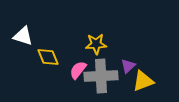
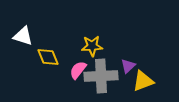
yellow star: moved 4 px left, 2 px down
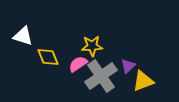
pink semicircle: moved 6 px up; rotated 18 degrees clockwise
gray cross: rotated 32 degrees counterclockwise
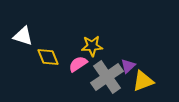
gray cross: moved 6 px right, 1 px down
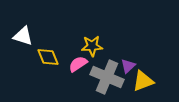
gray cross: rotated 32 degrees counterclockwise
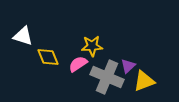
yellow triangle: moved 1 px right
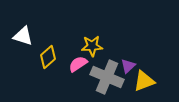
yellow diamond: rotated 70 degrees clockwise
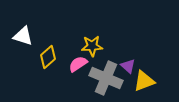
purple triangle: rotated 35 degrees counterclockwise
gray cross: moved 1 px left, 1 px down
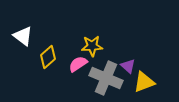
white triangle: rotated 20 degrees clockwise
yellow triangle: moved 1 px down
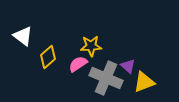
yellow star: moved 1 px left
